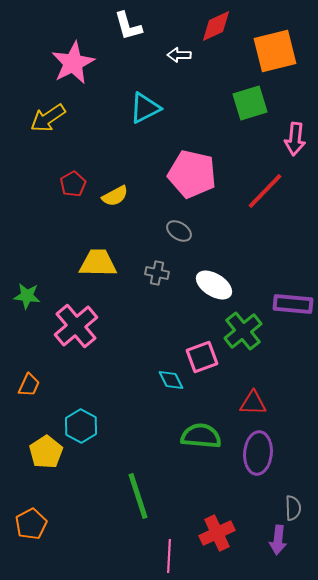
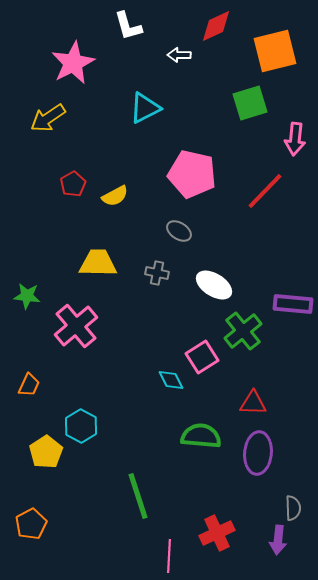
pink square: rotated 12 degrees counterclockwise
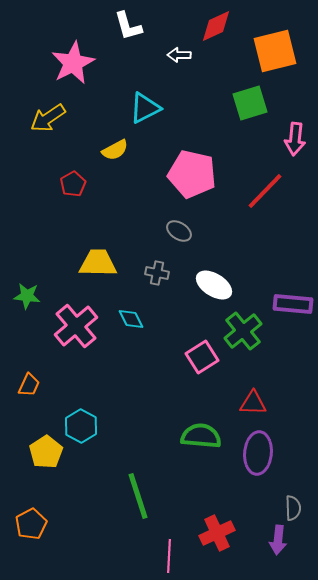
yellow semicircle: moved 46 px up
cyan diamond: moved 40 px left, 61 px up
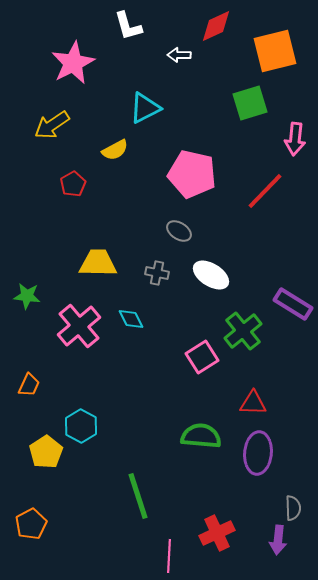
yellow arrow: moved 4 px right, 7 px down
white ellipse: moved 3 px left, 10 px up
purple rectangle: rotated 27 degrees clockwise
pink cross: moved 3 px right
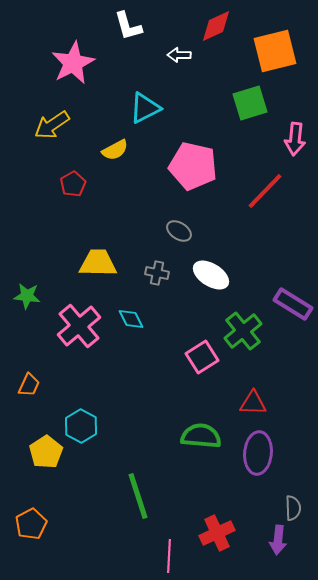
pink pentagon: moved 1 px right, 8 px up
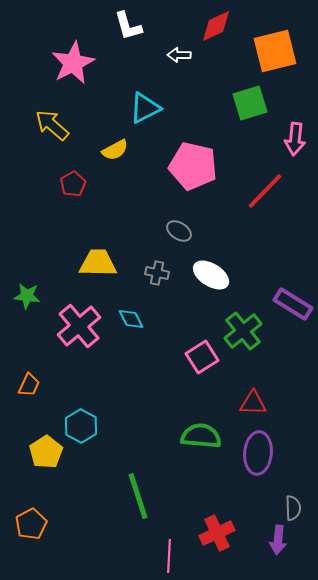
yellow arrow: rotated 75 degrees clockwise
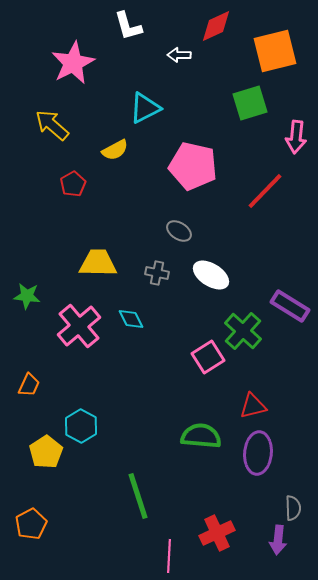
pink arrow: moved 1 px right, 2 px up
purple rectangle: moved 3 px left, 2 px down
green cross: rotated 9 degrees counterclockwise
pink square: moved 6 px right
red triangle: moved 3 px down; rotated 16 degrees counterclockwise
